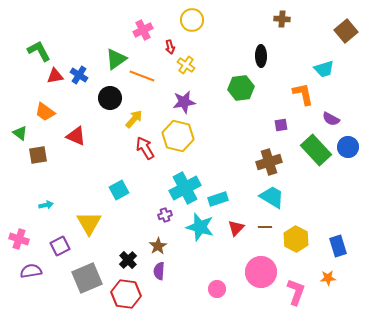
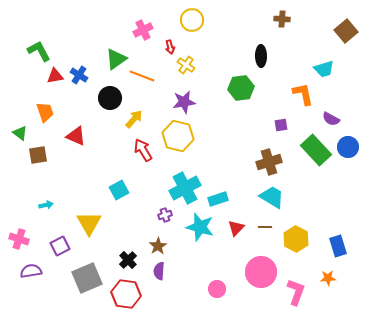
orange trapezoid at (45, 112): rotated 145 degrees counterclockwise
red arrow at (145, 148): moved 2 px left, 2 px down
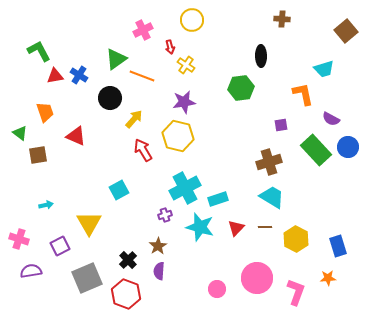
pink circle at (261, 272): moved 4 px left, 6 px down
red hexagon at (126, 294): rotated 12 degrees clockwise
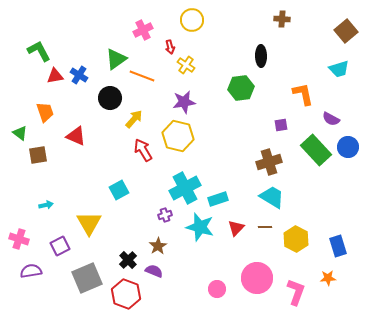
cyan trapezoid at (324, 69): moved 15 px right
purple semicircle at (159, 271): moved 5 px left; rotated 108 degrees clockwise
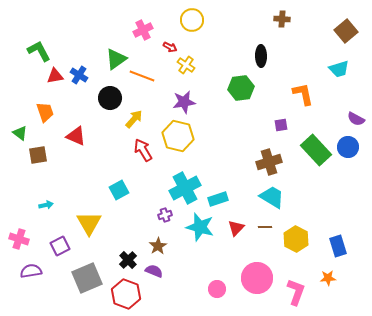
red arrow at (170, 47): rotated 48 degrees counterclockwise
purple semicircle at (331, 119): moved 25 px right
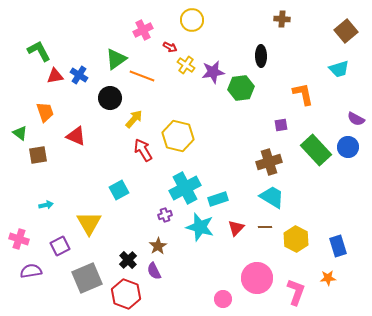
purple star at (184, 102): moved 29 px right, 30 px up
purple semicircle at (154, 271): rotated 138 degrees counterclockwise
pink circle at (217, 289): moved 6 px right, 10 px down
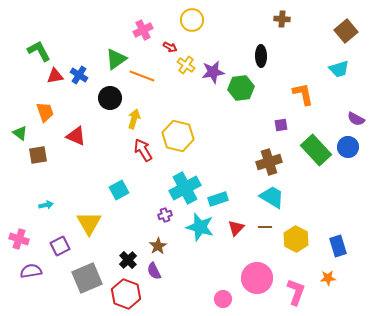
yellow arrow at (134, 119): rotated 24 degrees counterclockwise
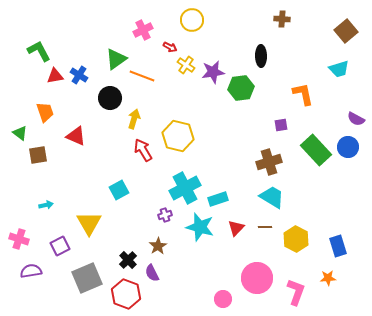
purple semicircle at (154, 271): moved 2 px left, 2 px down
